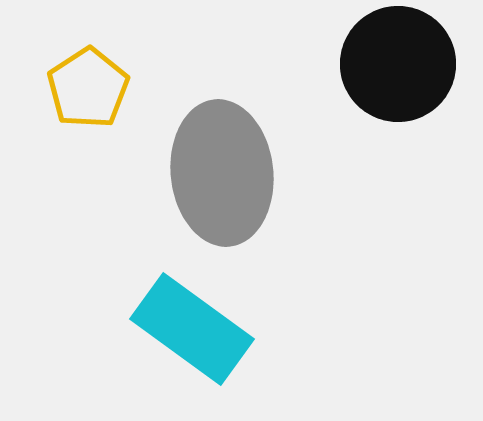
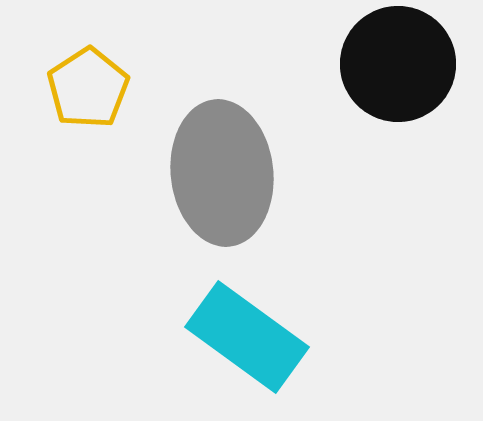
cyan rectangle: moved 55 px right, 8 px down
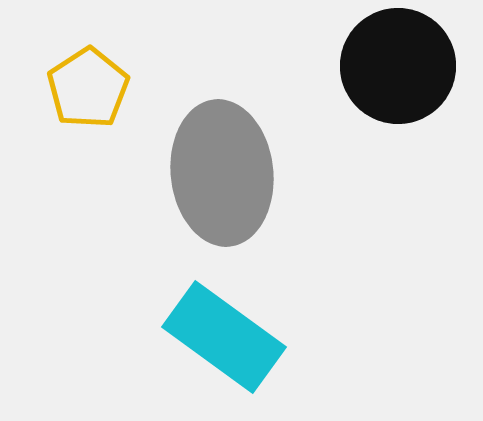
black circle: moved 2 px down
cyan rectangle: moved 23 px left
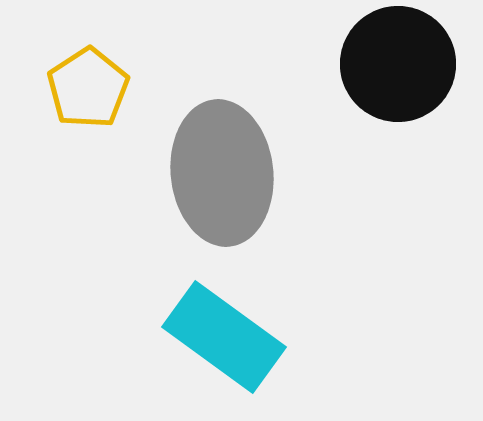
black circle: moved 2 px up
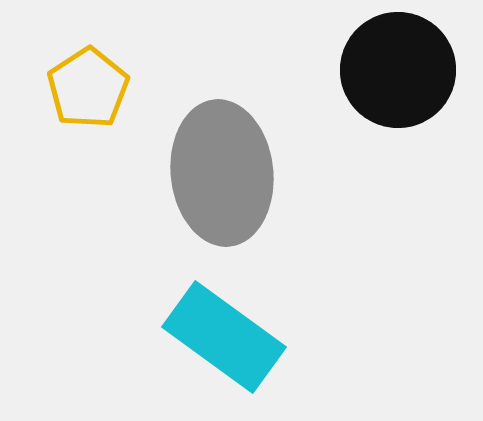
black circle: moved 6 px down
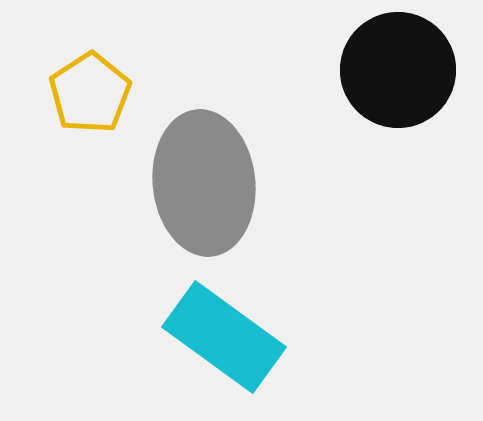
yellow pentagon: moved 2 px right, 5 px down
gray ellipse: moved 18 px left, 10 px down
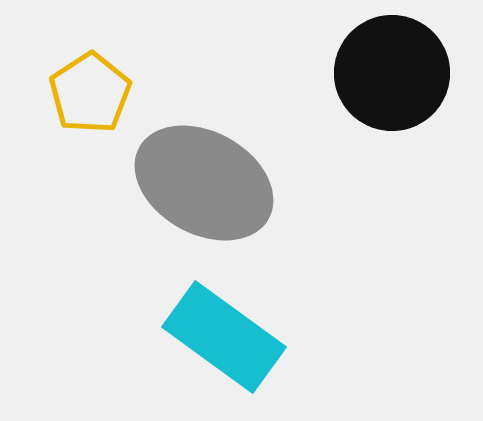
black circle: moved 6 px left, 3 px down
gray ellipse: rotated 55 degrees counterclockwise
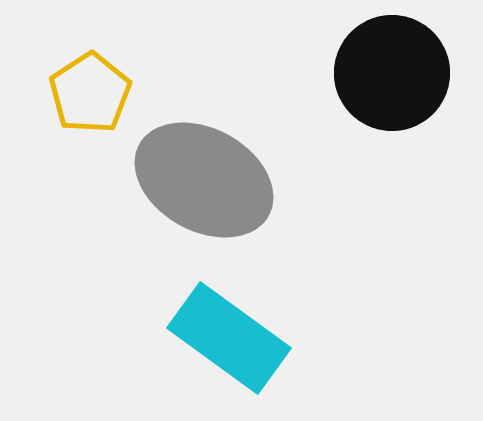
gray ellipse: moved 3 px up
cyan rectangle: moved 5 px right, 1 px down
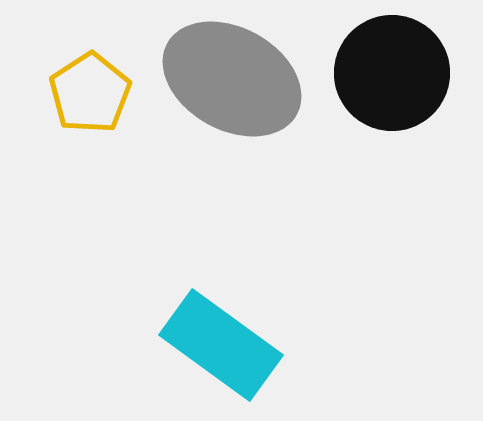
gray ellipse: moved 28 px right, 101 px up
cyan rectangle: moved 8 px left, 7 px down
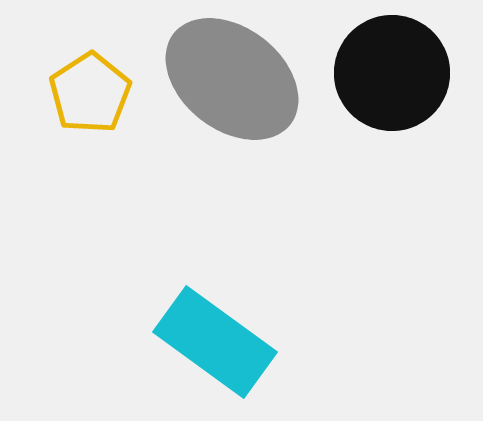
gray ellipse: rotated 9 degrees clockwise
cyan rectangle: moved 6 px left, 3 px up
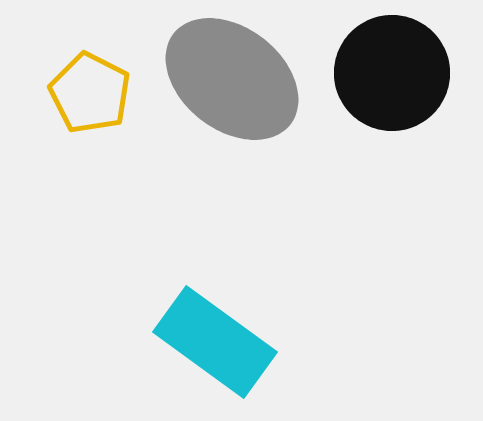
yellow pentagon: rotated 12 degrees counterclockwise
